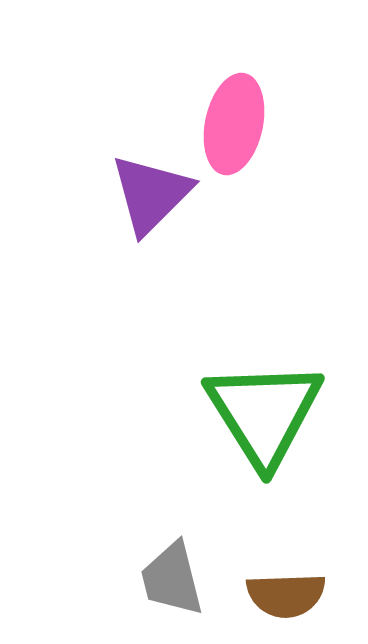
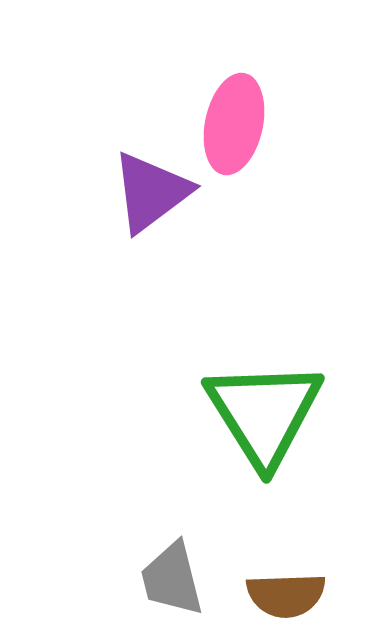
purple triangle: moved 2 px up; rotated 8 degrees clockwise
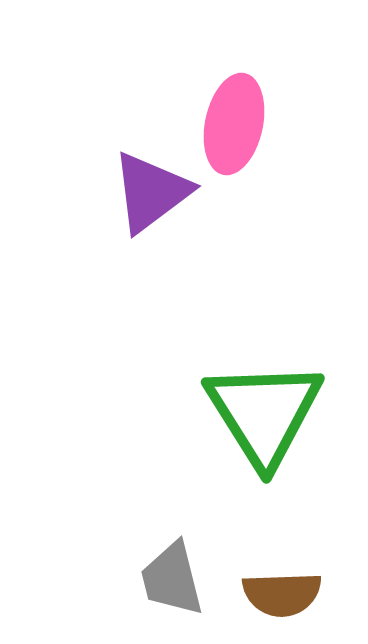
brown semicircle: moved 4 px left, 1 px up
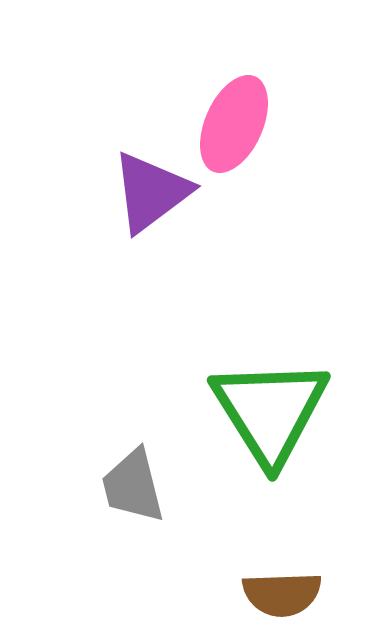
pink ellipse: rotated 12 degrees clockwise
green triangle: moved 6 px right, 2 px up
gray trapezoid: moved 39 px left, 93 px up
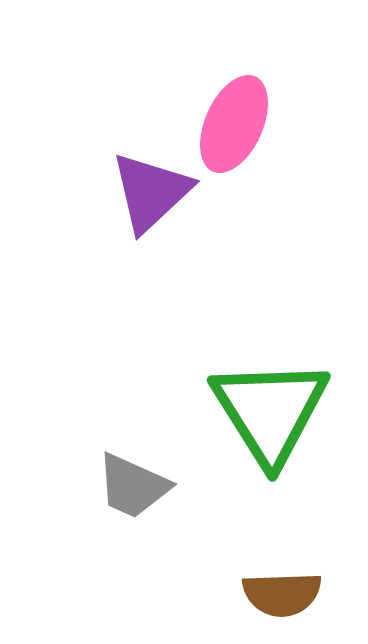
purple triangle: rotated 6 degrees counterclockwise
gray trapezoid: rotated 52 degrees counterclockwise
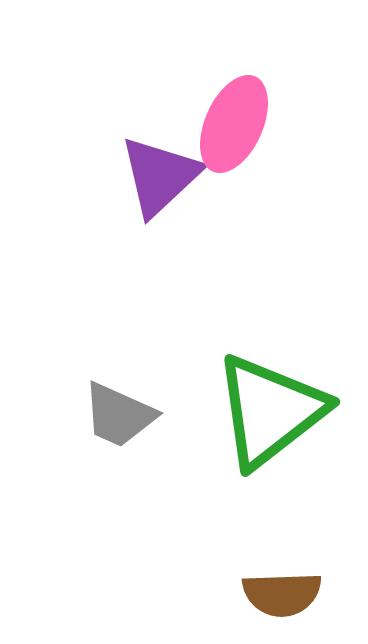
purple triangle: moved 9 px right, 16 px up
green triangle: rotated 24 degrees clockwise
gray trapezoid: moved 14 px left, 71 px up
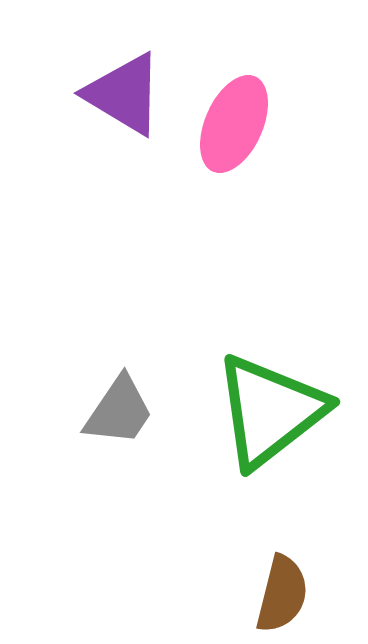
purple triangle: moved 36 px left, 82 px up; rotated 46 degrees counterclockwise
gray trapezoid: moved 4 px up; rotated 80 degrees counterclockwise
brown semicircle: rotated 74 degrees counterclockwise
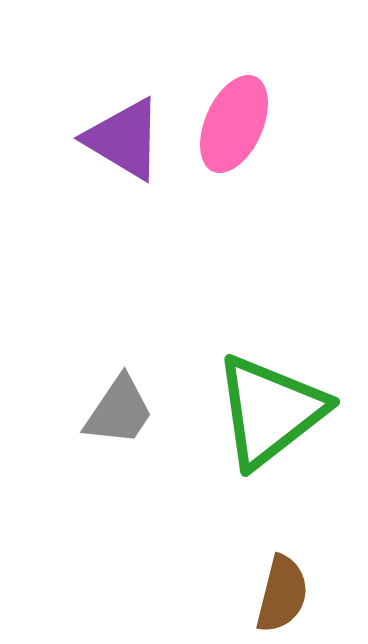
purple triangle: moved 45 px down
